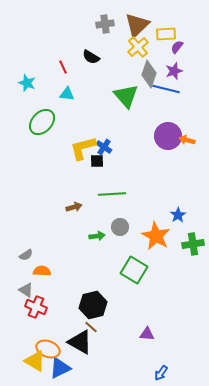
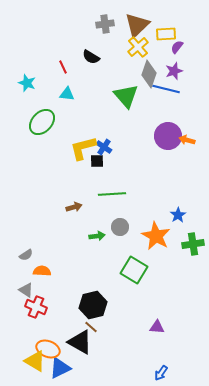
purple triangle: moved 10 px right, 7 px up
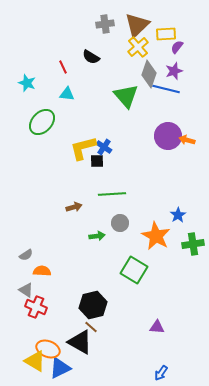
gray circle: moved 4 px up
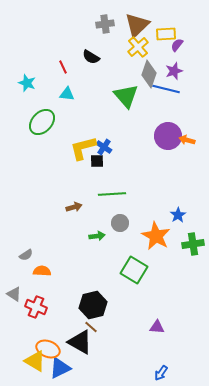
purple semicircle: moved 2 px up
gray triangle: moved 12 px left, 4 px down
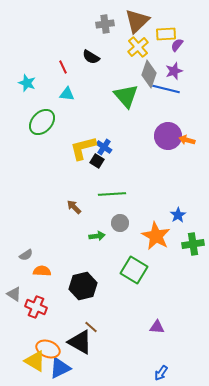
brown triangle: moved 4 px up
black square: rotated 32 degrees clockwise
brown arrow: rotated 119 degrees counterclockwise
black hexagon: moved 10 px left, 19 px up
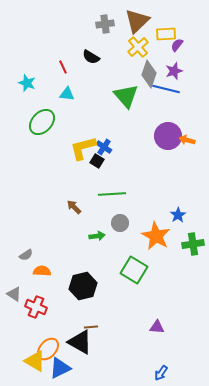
brown line: rotated 48 degrees counterclockwise
orange ellipse: rotated 70 degrees counterclockwise
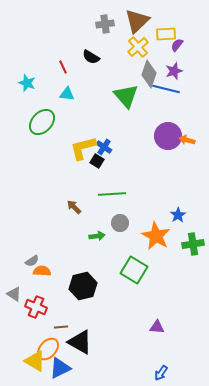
gray semicircle: moved 6 px right, 6 px down
brown line: moved 30 px left
